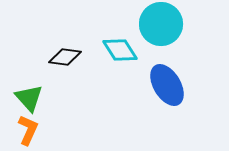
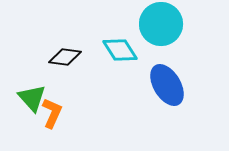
green triangle: moved 3 px right
orange L-shape: moved 24 px right, 17 px up
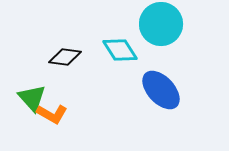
blue ellipse: moved 6 px left, 5 px down; rotated 12 degrees counterclockwise
orange L-shape: moved 1 px down; rotated 96 degrees clockwise
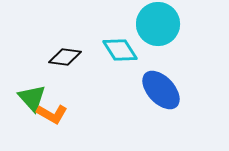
cyan circle: moved 3 px left
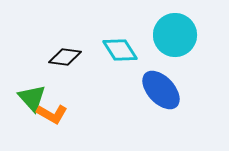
cyan circle: moved 17 px right, 11 px down
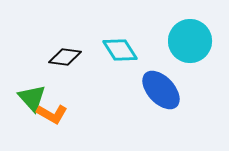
cyan circle: moved 15 px right, 6 px down
